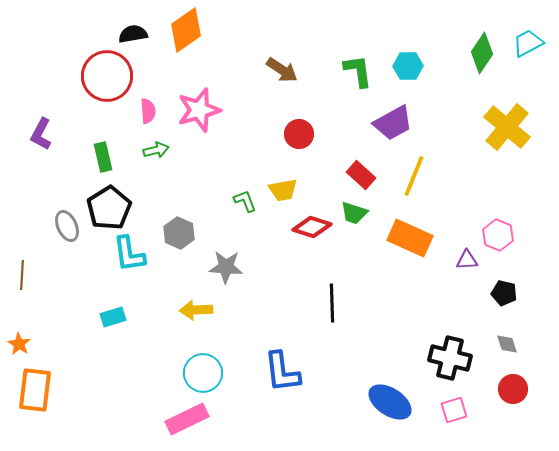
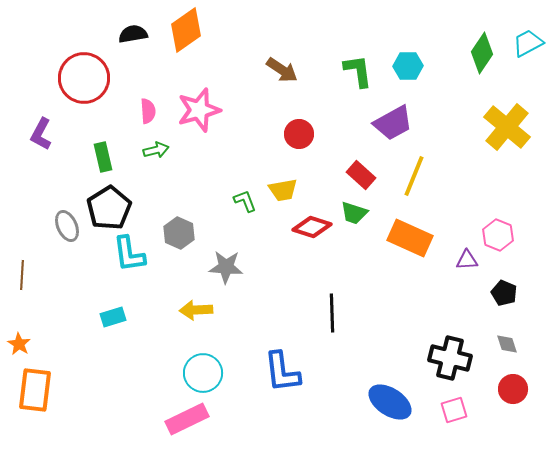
red circle at (107, 76): moved 23 px left, 2 px down
black pentagon at (504, 293): rotated 10 degrees clockwise
black line at (332, 303): moved 10 px down
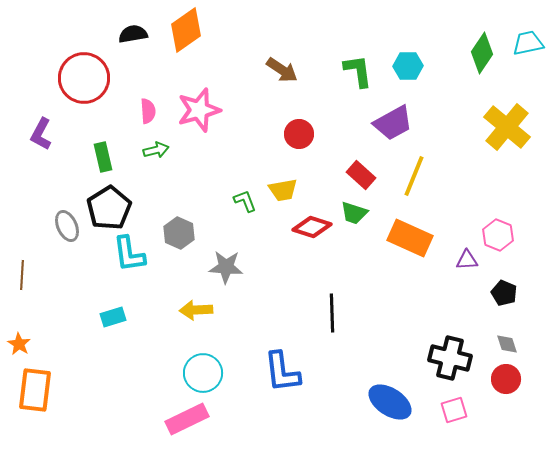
cyan trapezoid at (528, 43): rotated 16 degrees clockwise
red circle at (513, 389): moved 7 px left, 10 px up
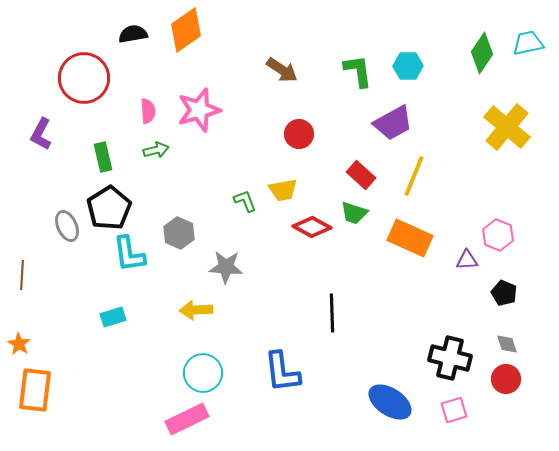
red diamond at (312, 227): rotated 12 degrees clockwise
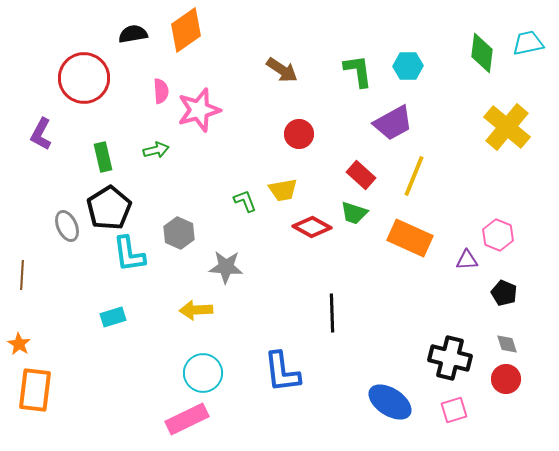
green diamond at (482, 53): rotated 27 degrees counterclockwise
pink semicircle at (148, 111): moved 13 px right, 20 px up
